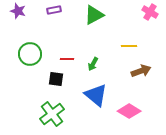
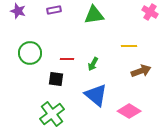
green triangle: rotated 20 degrees clockwise
green circle: moved 1 px up
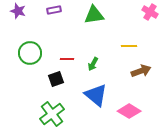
black square: rotated 28 degrees counterclockwise
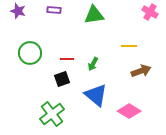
purple rectangle: rotated 16 degrees clockwise
black square: moved 6 px right
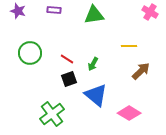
red line: rotated 32 degrees clockwise
brown arrow: rotated 24 degrees counterclockwise
black square: moved 7 px right
pink diamond: moved 2 px down
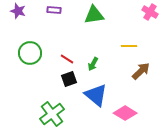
pink diamond: moved 4 px left
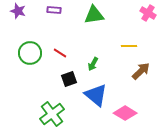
pink cross: moved 2 px left, 1 px down
red line: moved 7 px left, 6 px up
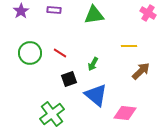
purple star: moved 3 px right; rotated 21 degrees clockwise
pink diamond: rotated 25 degrees counterclockwise
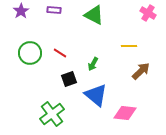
green triangle: rotated 35 degrees clockwise
